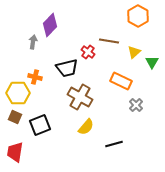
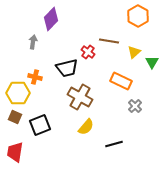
purple diamond: moved 1 px right, 6 px up
gray cross: moved 1 px left, 1 px down
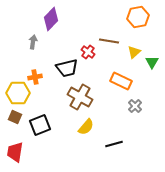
orange hexagon: moved 1 px down; rotated 20 degrees clockwise
orange cross: rotated 24 degrees counterclockwise
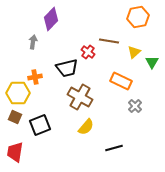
black line: moved 4 px down
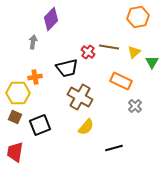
brown line: moved 6 px down
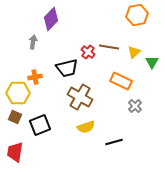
orange hexagon: moved 1 px left, 2 px up
yellow semicircle: rotated 30 degrees clockwise
black line: moved 6 px up
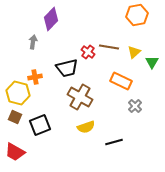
yellow hexagon: rotated 15 degrees clockwise
red trapezoid: rotated 70 degrees counterclockwise
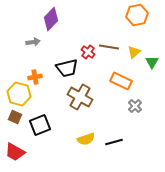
gray arrow: rotated 72 degrees clockwise
yellow hexagon: moved 1 px right, 1 px down
yellow semicircle: moved 12 px down
